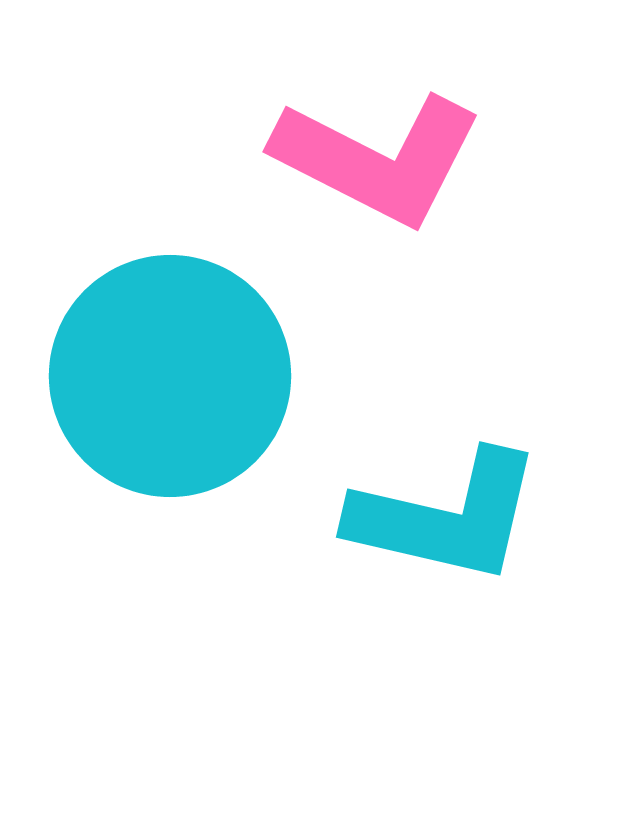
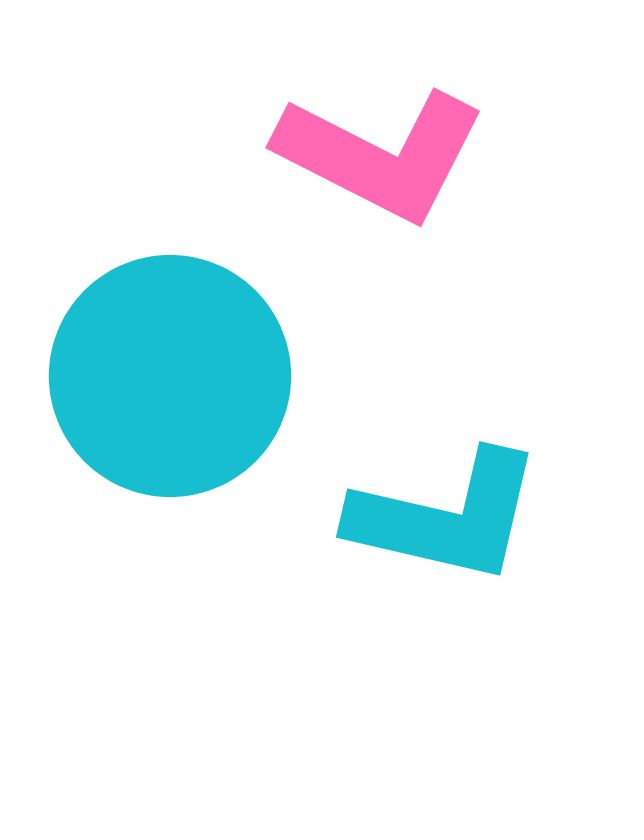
pink L-shape: moved 3 px right, 4 px up
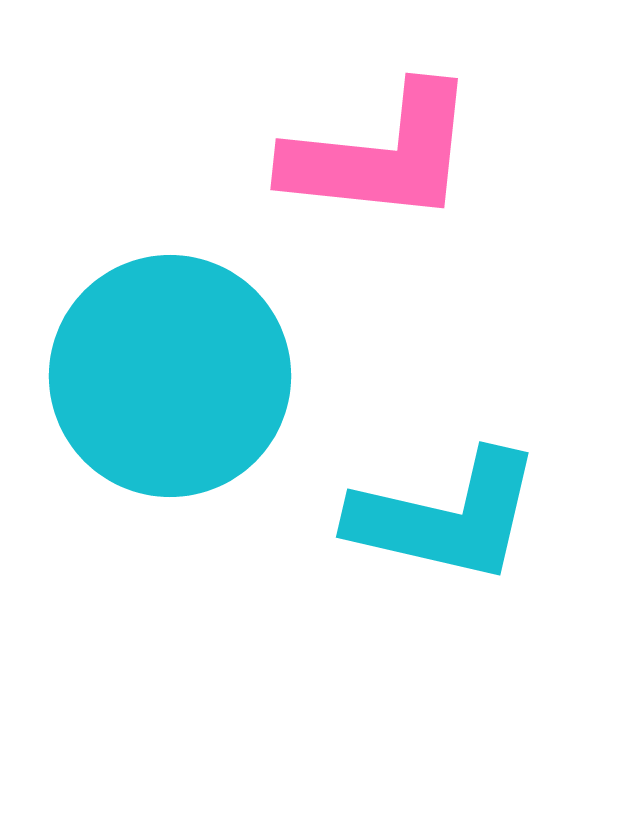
pink L-shape: rotated 21 degrees counterclockwise
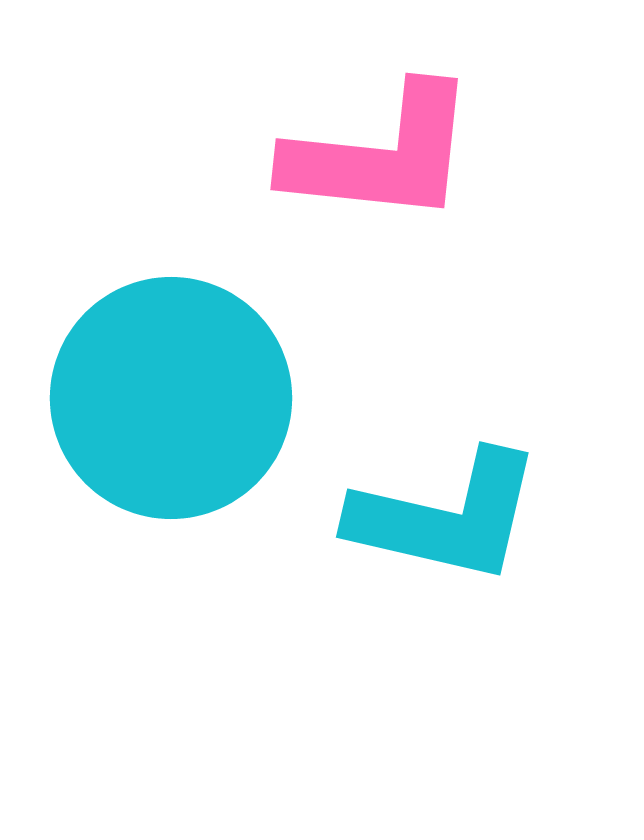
cyan circle: moved 1 px right, 22 px down
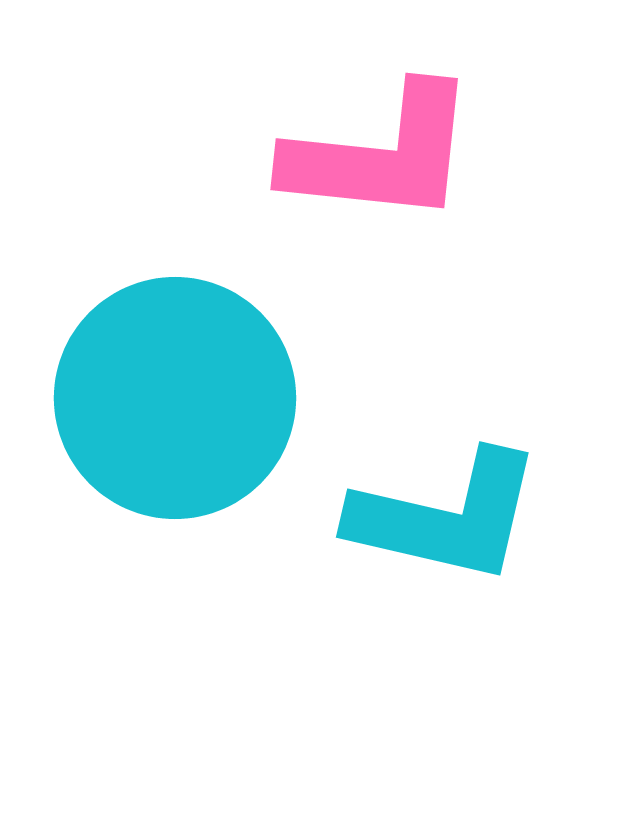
cyan circle: moved 4 px right
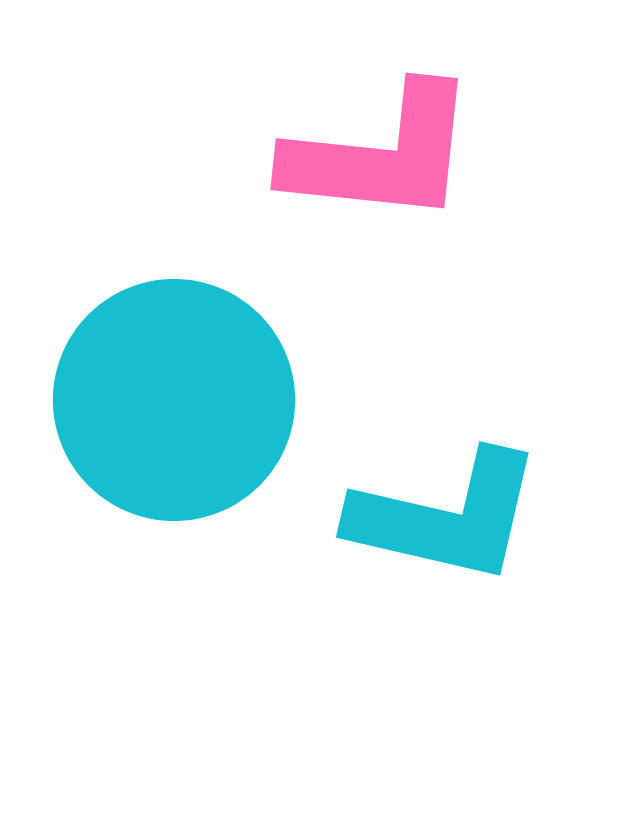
cyan circle: moved 1 px left, 2 px down
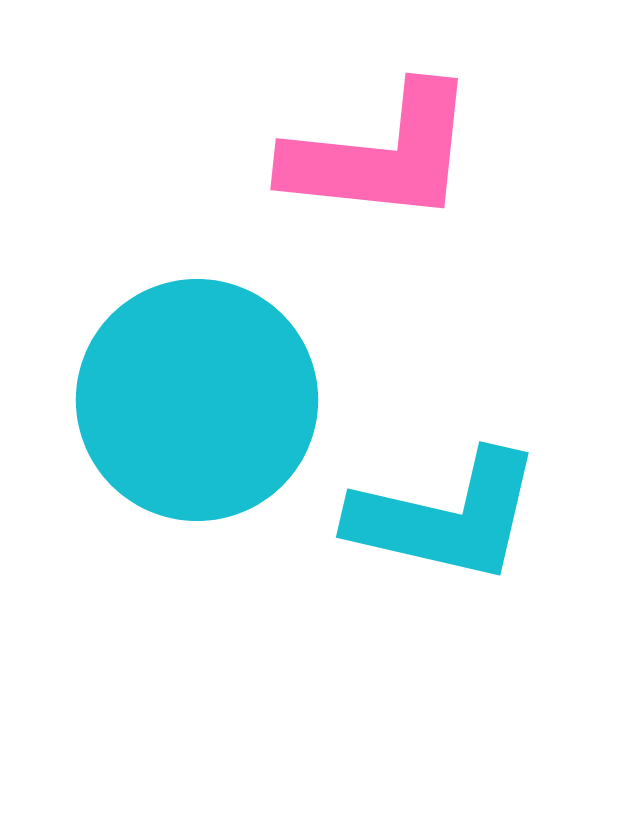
cyan circle: moved 23 px right
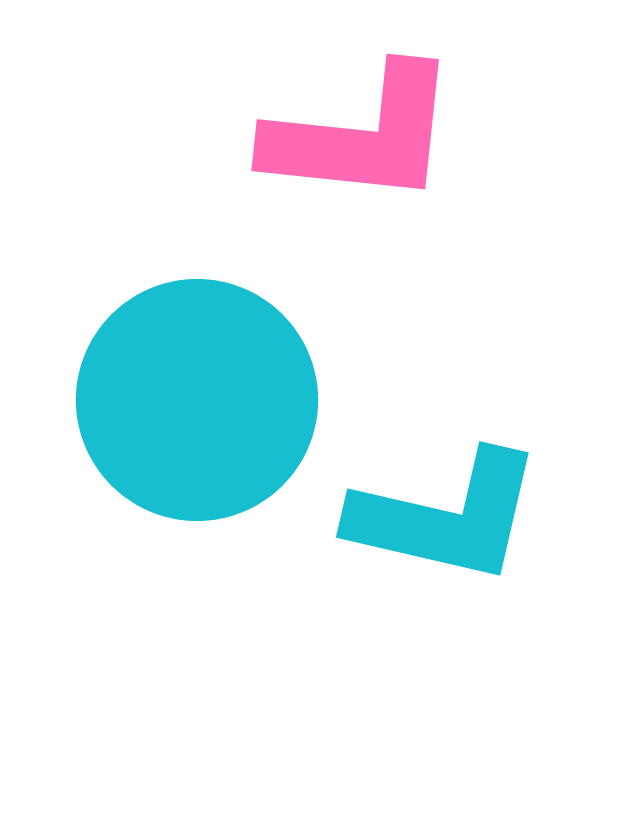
pink L-shape: moved 19 px left, 19 px up
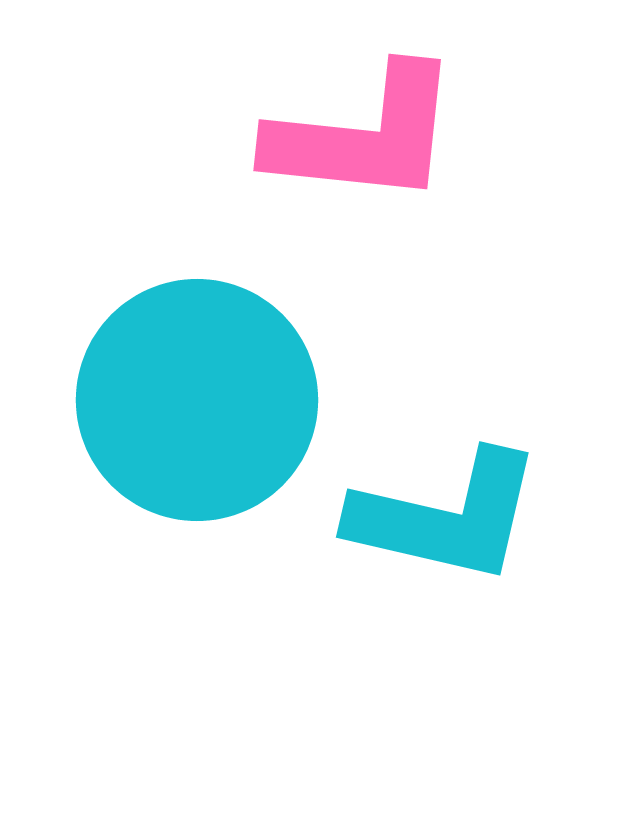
pink L-shape: moved 2 px right
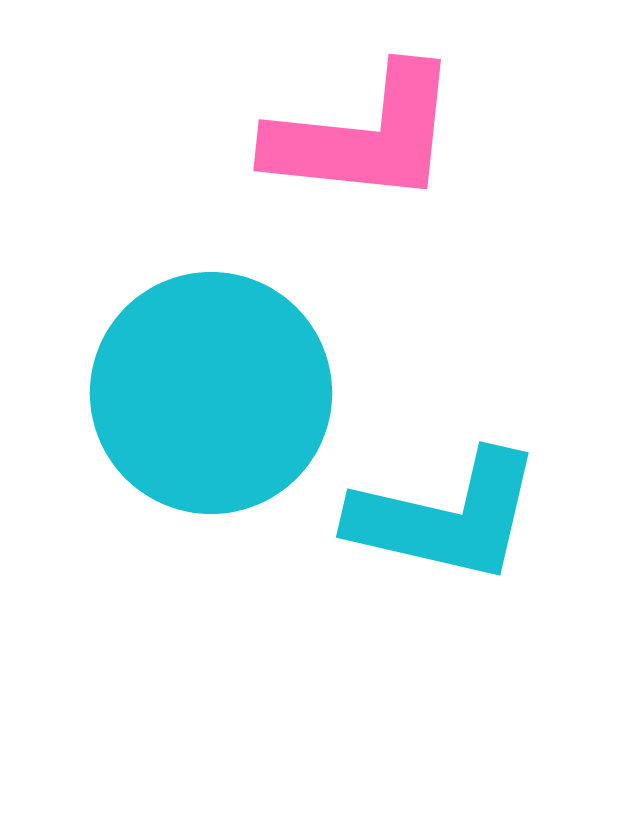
cyan circle: moved 14 px right, 7 px up
